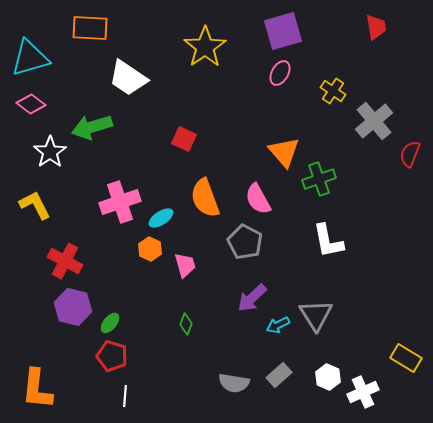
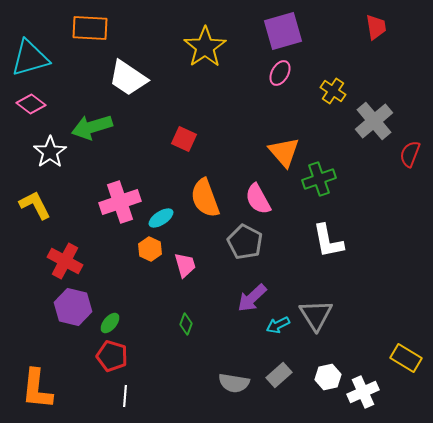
white hexagon: rotated 25 degrees clockwise
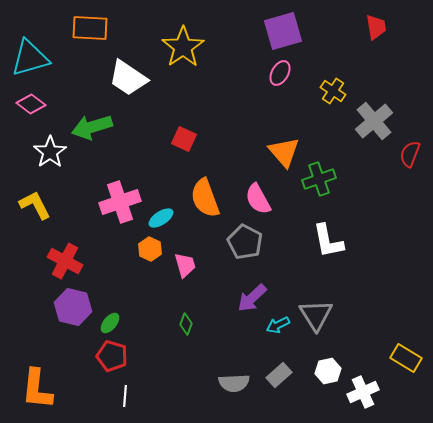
yellow star: moved 22 px left
white hexagon: moved 6 px up
gray semicircle: rotated 12 degrees counterclockwise
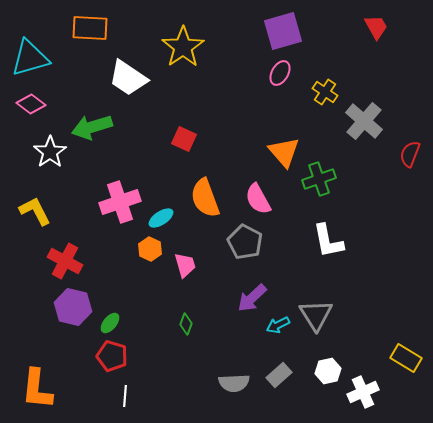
red trapezoid: rotated 20 degrees counterclockwise
yellow cross: moved 8 px left, 1 px down
gray cross: moved 10 px left; rotated 9 degrees counterclockwise
yellow L-shape: moved 6 px down
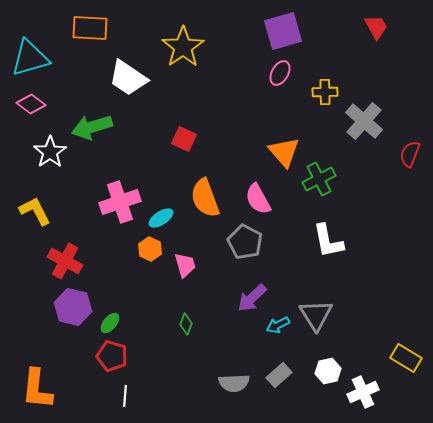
yellow cross: rotated 35 degrees counterclockwise
green cross: rotated 8 degrees counterclockwise
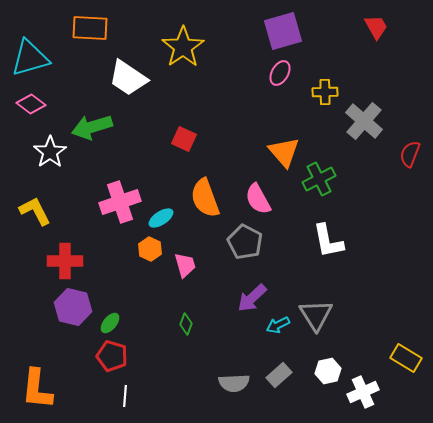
red cross: rotated 28 degrees counterclockwise
